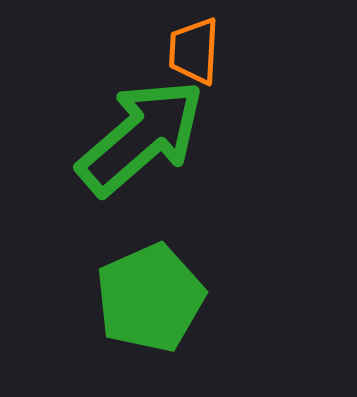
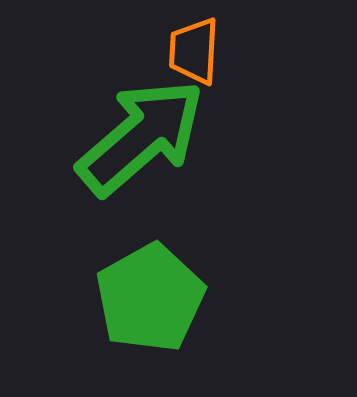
green pentagon: rotated 5 degrees counterclockwise
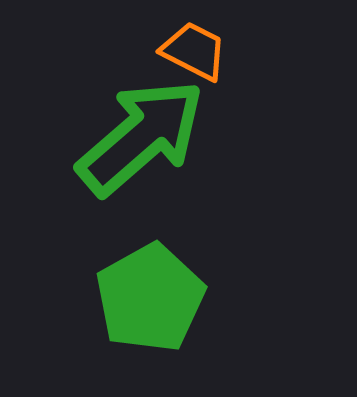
orange trapezoid: rotated 114 degrees clockwise
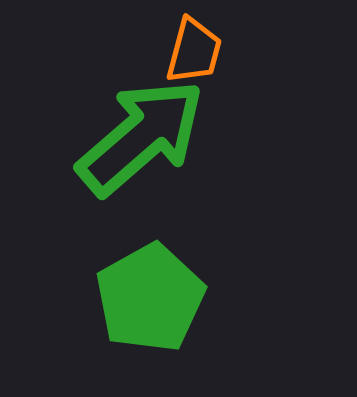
orange trapezoid: rotated 78 degrees clockwise
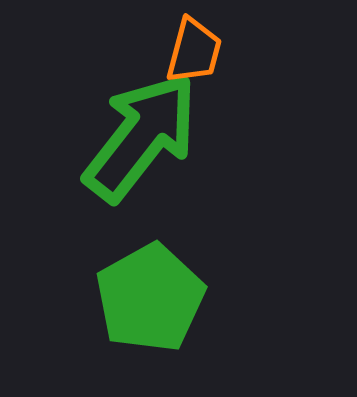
green arrow: rotated 11 degrees counterclockwise
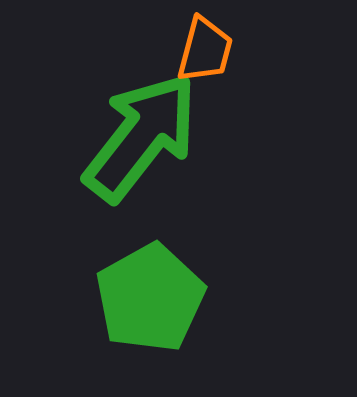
orange trapezoid: moved 11 px right, 1 px up
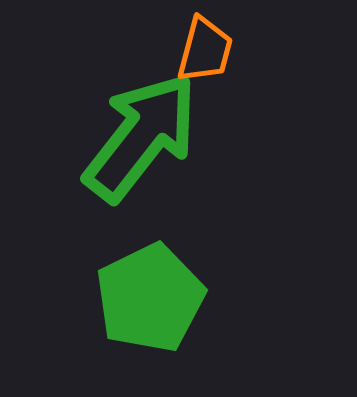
green pentagon: rotated 3 degrees clockwise
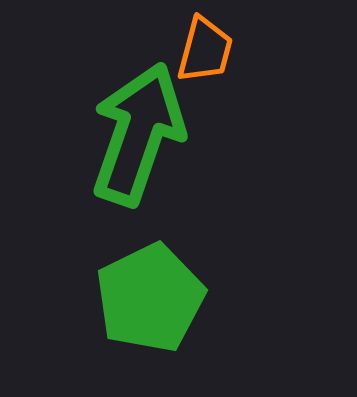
green arrow: moved 3 px left, 3 px up; rotated 19 degrees counterclockwise
